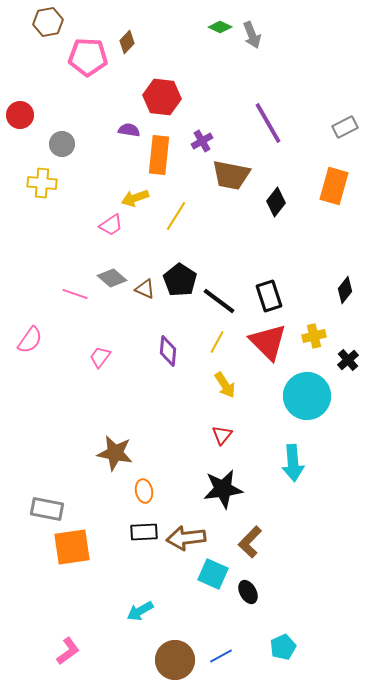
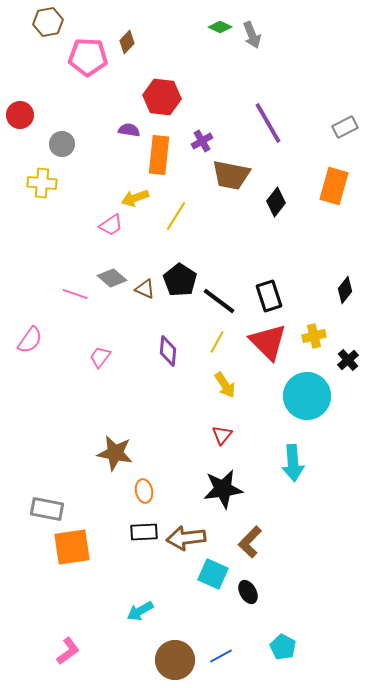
cyan pentagon at (283, 647): rotated 20 degrees counterclockwise
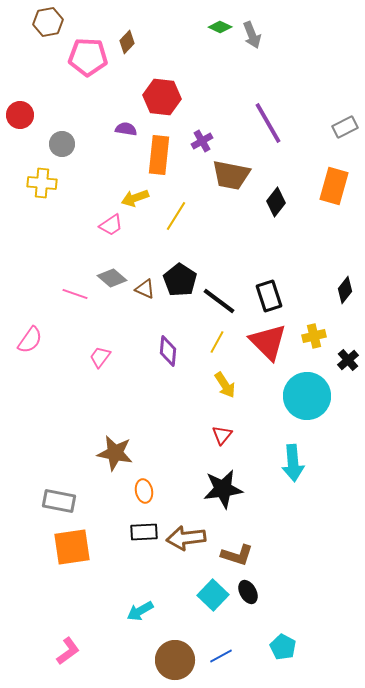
purple semicircle at (129, 130): moved 3 px left, 1 px up
gray rectangle at (47, 509): moved 12 px right, 8 px up
brown L-shape at (250, 542): moved 13 px left, 13 px down; rotated 116 degrees counterclockwise
cyan square at (213, 574): moved 21 px down; rotated 20 degrees clockwise
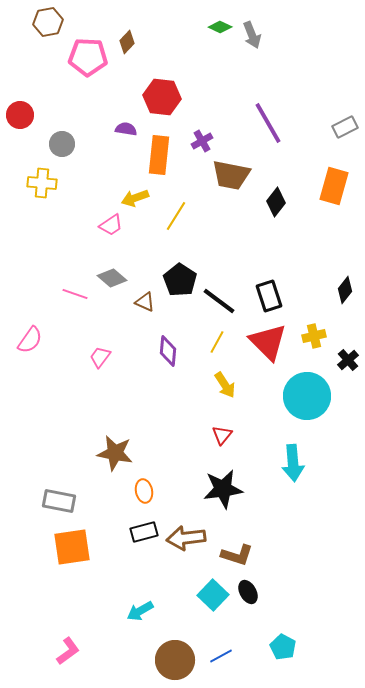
brown triangle at (145, 289): moved 13 px down
black rectangle at (144, 532): rotated 12 degrees counterclockwise
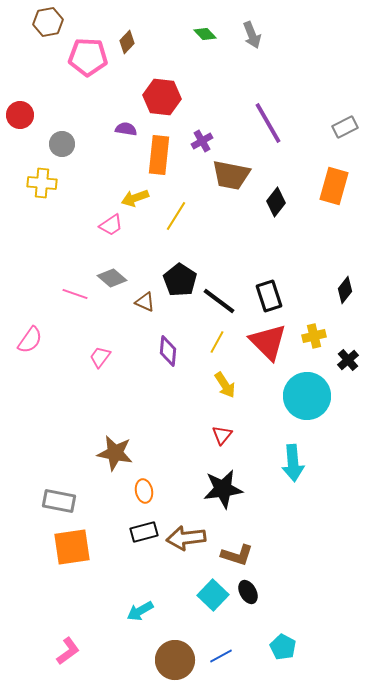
green diamond at (220, 27): moved 15 px left, 7 px down; rotated 20 degrees clockwise
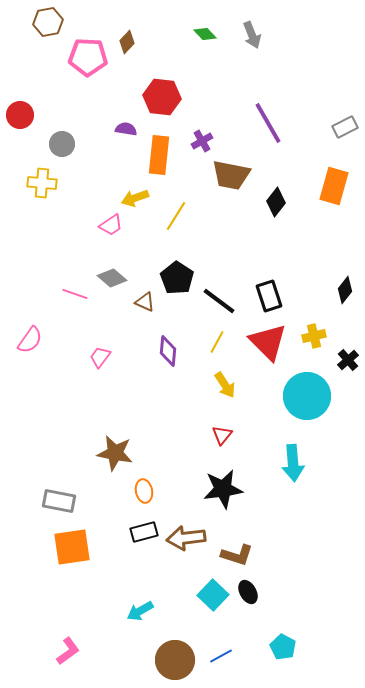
black pentagon at (180, 280): moved 3 px left, 2 px up
